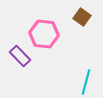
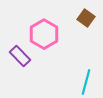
brown square: moved 4 px right, 1 px down
pink hexagon: rotated 24 degrees clockwise
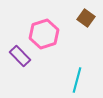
pink hexagon: rotated 12 degrees clockwise
cyan line: moved 9 px left, 2 px up
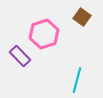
brown square: moved 4 px left, 1 px up
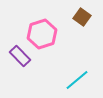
pink hexagon: moved 2 px left
cyan line: rotated 35 degrees clockwise
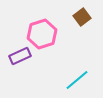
brown square: rotated 18 degrees clockwise
purple rectangle: rotated 70 degrees counterclockwise
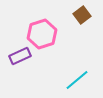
brown square: moved 2 px up
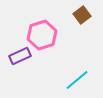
pink hexagon: moved 1 px down
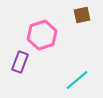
brown square: rotated 24 degrees clockwise
purple rectangle: moved 6 px down; rotated 45 degrees counterclockwise
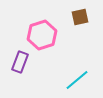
brown square: moved 2 px left, 2 px down
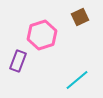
brown square: rotated 12 degrees counterclockwise
purple rectangle: moved 2 px left, 1 px up
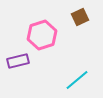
purple rectangle: rotated 55 degrees clockwise
